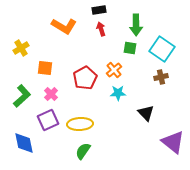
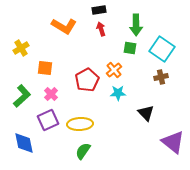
red pentagon: moved 2 px right, 2 px down
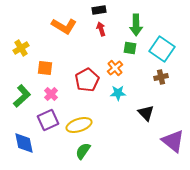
orange cross: moved 1 px right, 2 px up
yellow ellipse: moved 1 px left, 1 px down; rotated 15 degrees counterclockwise
purple triangle: moved 1 px up
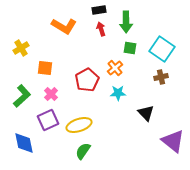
green arrow: moved 10 px left, 3 px up
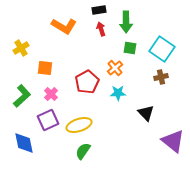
red pentagon: moved 2 px down
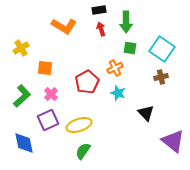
orange cross: rotated 14 degrees clockwise
cyan star: rotated 21 degrees clockwise
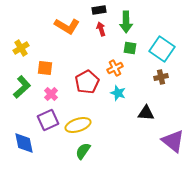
orange L-shape: moved 3 px right
green L-shape: moved 9 px up
black triangle: rotated 42 degrees counterclockwise
yellow ellipse: moved 1 px left
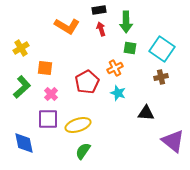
purple square: moved 1 px up; rotated 25 degrees clockwise
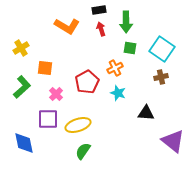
pink cross: moved 5 px right
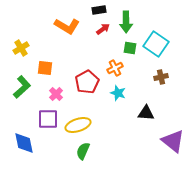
red arrow: moved 2 px right; rotated 72 degrees clockwise
cyan square: moved 6 px left, 5 px up
green semicircle: rotated 12 degrees counterclockwise
